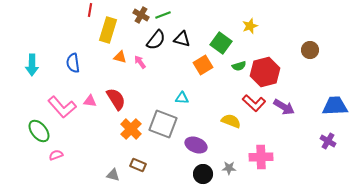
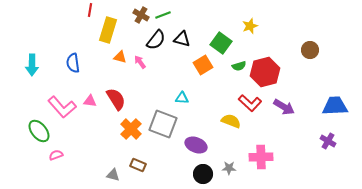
red L-shape: moved 4 px left
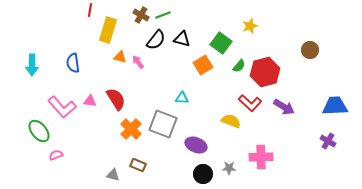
pink arrow: moved 2 px left
green semicircle: rotated 32 degrees counterclockwise
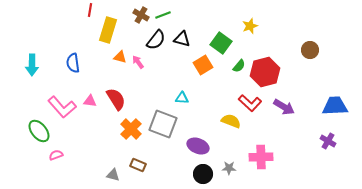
purple ellipse: moved 2 px right, 1 px down
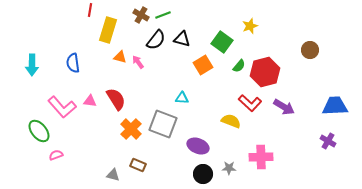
green square: moved 1 px right, 1 px up
